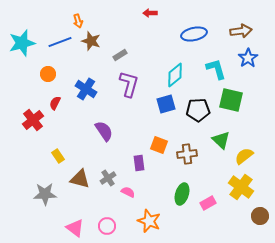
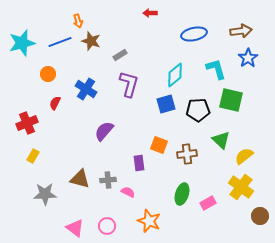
red cross: moved 6 px left, 3 px down; rotated 15 degrees clockwise
purple semicircle: rotated 105 degrees counterclockwise
yellow rectangle: moved 25 px left; rotated 64 degrees clockwise
gray cross: moved 2 px down; rotated 28 degrees clockwise
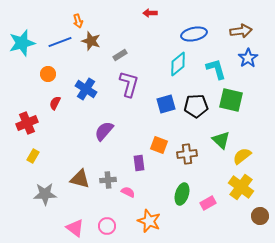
cyan diamond: moved 3 px right, 11 px up
black pentagon: moved 2 px left, 4 px up
yellow semicircle: moved 2 px left
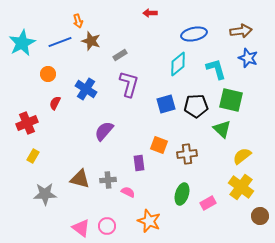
cyan star: rotated 12 degrees counterclockwise
blue star: rotated 18 degrees counterclockwise
green triangle: moved 1 px right, 11 px up
pink triangle: moved 6 px right
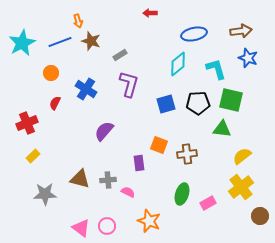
orange circle: moved 3 px right, 1 px up
black pentagon: moved 2 px right, 3 px up
green triangle: rotated 36 degrees counterclockwise
yellow rectangle: rotated 16 degrees clockwise
yellow cross: rotated 15 degrees clockwise
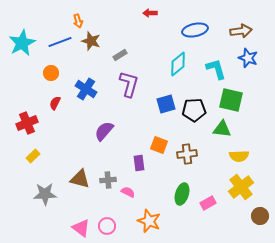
blue ellipse: moved 1 px right, 4 px up
black pentagon: moved 4 px left, 7 px down
yellow semicircle: moved 3 px left; rotated 144 degrees counterclockwise
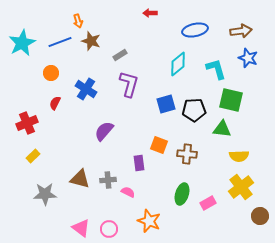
brown cross: rotated 12 degrees clockwise
pink circle: moved 2 px right, 3 px down
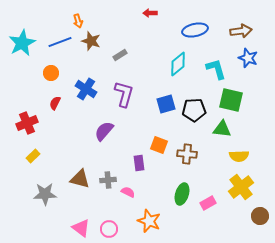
purple L-shape: moved 5 px left, 10 px down
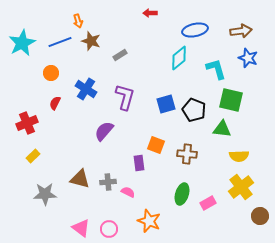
cyan diamond: moved 1 px right, 6 px up
purple L-shape: moved 1 px right, 3 px down
black pentagon: rotated 25 degrees clockwise
orange square: moved 3 px left
gray cross: moved 2 px down
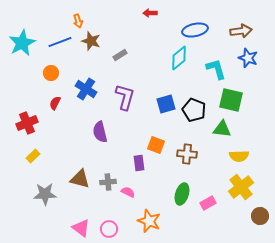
purple semicircle: moved 4 px left, 1 px down; rotated 55 degrees counterclockwise
